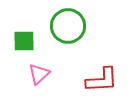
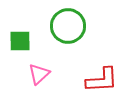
green square: moved 4 px left
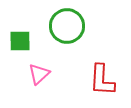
green circle: moved 1 px left
red L-shape: rotated 96 degrees clockwise
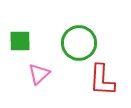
green circle: moved 12 px right, 17 px down
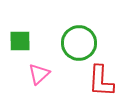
red L-shape: moved 1 px left, 1 px down
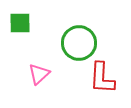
green square: moved 18 px up
red L-shape: moved 1 px right, 3 px up
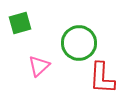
green square: rotated 15 degrees counterclockwise
pink triangle: moved 8 px up
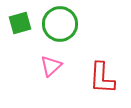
green circle: moved 19 px left, 19 px up
pink triangle: moved 12 px right
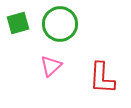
green square: moved 2 px left
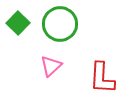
green square: rotated 30 degrees counterclockwise
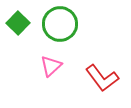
red L-shape: rotated 40 degrees counterclockwise
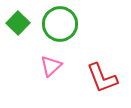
red L-shape: rotated 16 degrees clockwise
